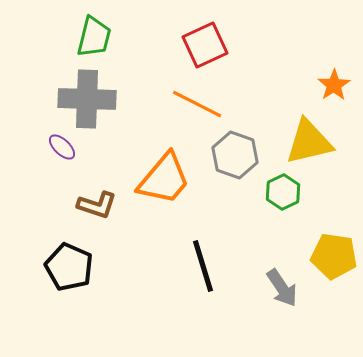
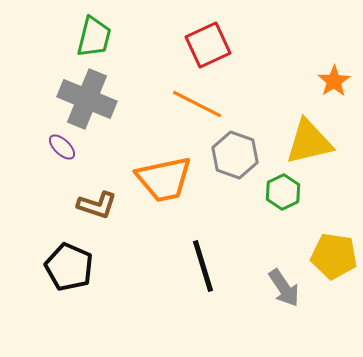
red square: moved 3 px right
orange star: moved 4 px up
gray cross: rotated 20 degrees clockwise
orange trapezoid: rotated 38 degrees clockwise
gray arrow: moved 2 px right
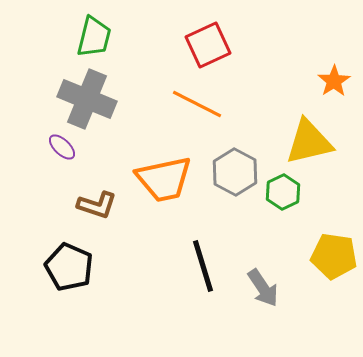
gray hexagon: moved 17 px down; rotated 9 degrees clockwise
gray arrow: moved 21 px left
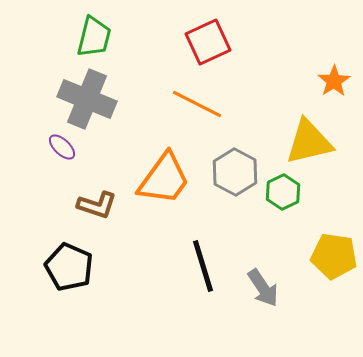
red square: moved 3 px up
orange trapezoid: rotated 42 degrees counterclockwise
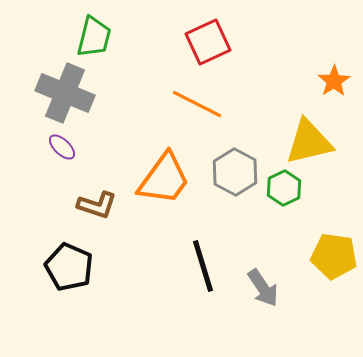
gray cross: moved 22 px left, 6 px up
green hexagon: moved 1 px right, 4 px up
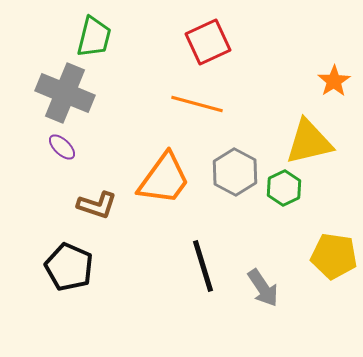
orange line: rotated 12 degrees counterclockwise
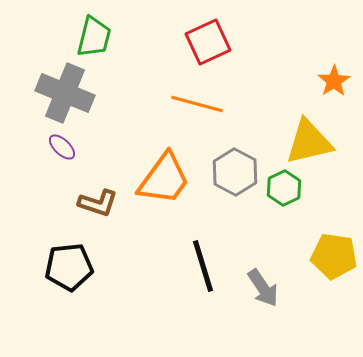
brown L-shape: moved 1 px right, 2 px up
black pentagon: rotated 30 degrees counterclockwise
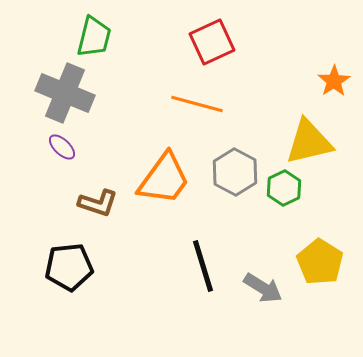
red square: moved 4 px right
yellow pentagon: moved 14 px left, 6 px down; rotated 24 degrees clockwise
gray arrow: rotated 24 degrees counterclockwise
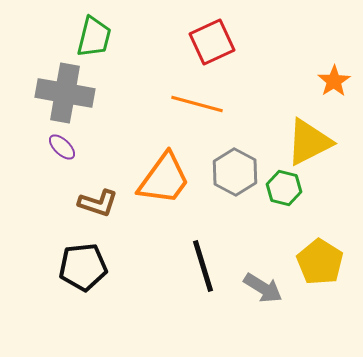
gray cross: rotated 12 degrees counterclockwise
yellow triangle: rotated 14 degrees counterclockwise
green hexagon: rotated 20 degrees counterclockwise
black pentagon: moved 14 px right
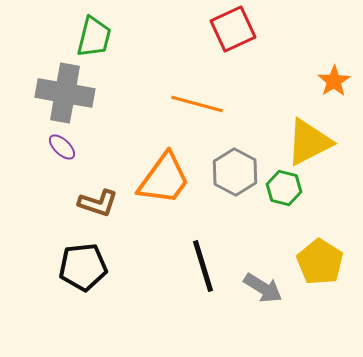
red square: moved 21 px right, 13 px up
